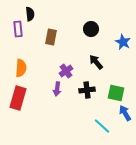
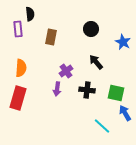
black cross: rotated 14 degrees clockwise
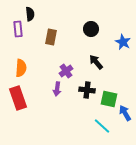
green square: moved 7 px left, 6 px down
red rectangle: rotated 35 degrees counterclockwise
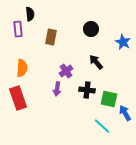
orange semicircle: moved 1 px right
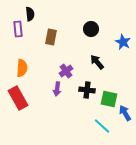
black arrow: moved 1 px right
red rectangle: rotated 10 degrees counterclockwise
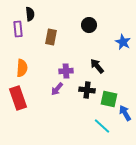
black circle: moved 2 px left, 4 px up
black arrow: moved 4 px down
purple cross: rotated 32 degrees clockwise
purple arrow: rotated 32 degrees clockwise
red rectangle: rotated 10 degrees clockwise
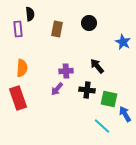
black circle: moved 2 px up
brown rectangle: moved 6 px right, 8 px up
blue arrow: moved 1 px down
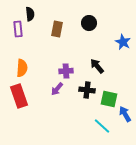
red rectangle: moved 1 px right, 2 px up
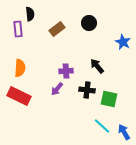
brown rectangle: rotated 42 degrees clockwise
orange semicircle: moved 2 px left
red rectangle: rotated 45 degrees counterclockwise
blue arrow: moved 1 px left, 18 px down
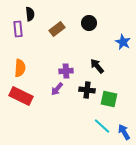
red rectangle: moved 2 px right
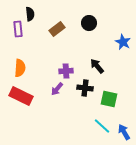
black cross: moved 2 px left, 2 px up
